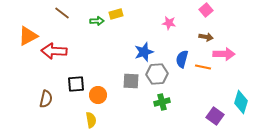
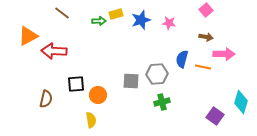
green arrow: moved 2 px right
blue star: moved 3 px left, 32 px up
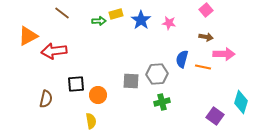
blue star: rotated 18 degrees counterclockwise
red arrow: rotated 10 degrees counterclockwise
yellow semicircle: moved 1 px down
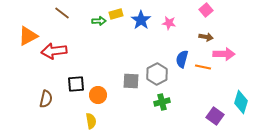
gray hexagon: rotated 25 degrees counterclockwise
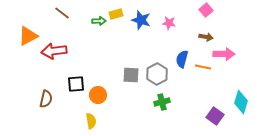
blue star: rotated 18 degrees counterclockwise
gray square: moved 6 px up
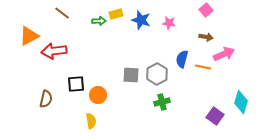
orange triangle: moved 1 px right
pink arrow: rotated 25 degrees counterclockwise
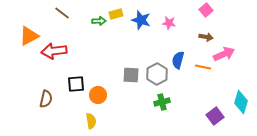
blue semicircle: moved 4 px left, 1 px down
purple square: rotated 18 degrees clockwise
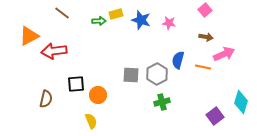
pink square: moved 1 px left
yellow semicircle: rotated 14 degrees counterclockwise
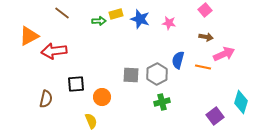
blue star: moved 1 px left, 1 px up
orange circle: moved 4 px right, 2 px down
